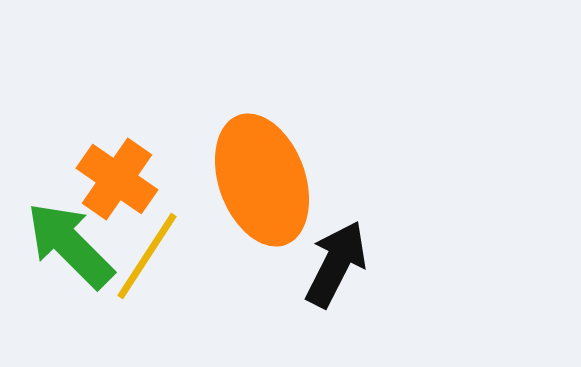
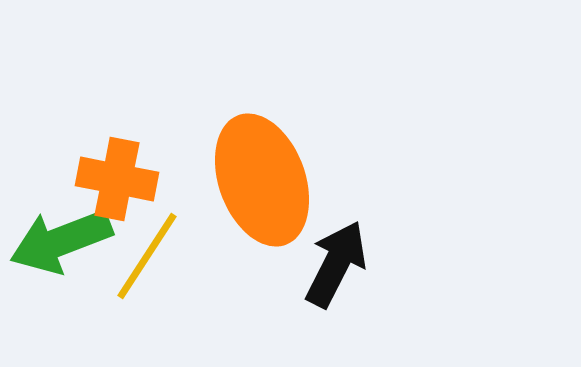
orange cross: rotated 24 degrees counterclockwise
green arrow: moved 9 px left, 4 px up; rotated 66 degrees counterclockwise
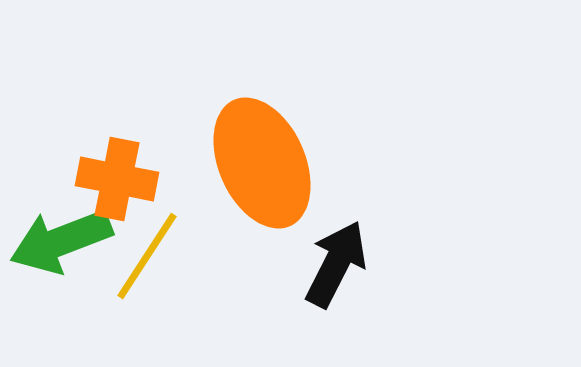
orange ellipse: moved 17 px up; rotated 4 degrees counterclockwise
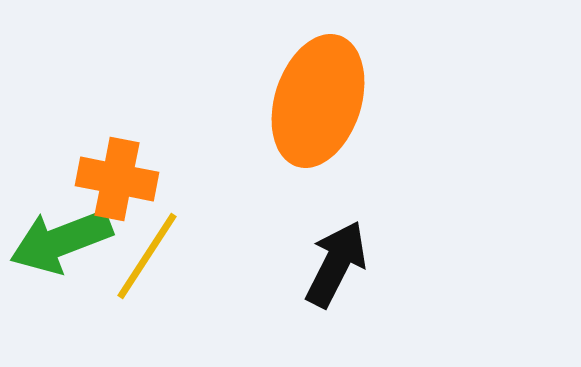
orange ellipse: moved 56 px right, 62 px up; rotated 42 degrees clockwise
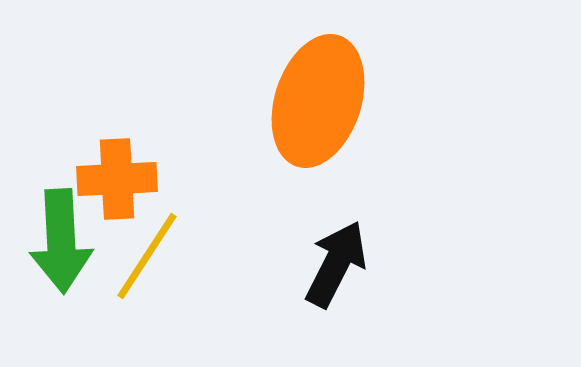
orange cross: rotated 14 degrees counterclockwise
green arrow: rotated 72 degrees counterclockwise
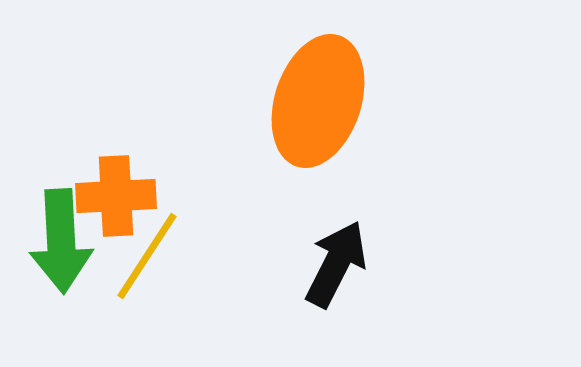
orange cross: moved 1 px left, 17 px down
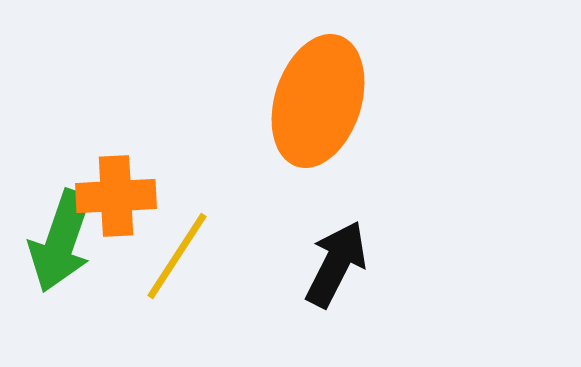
green arrow: rotated 22 degrees clockwise
yellow line: moved 30 px right
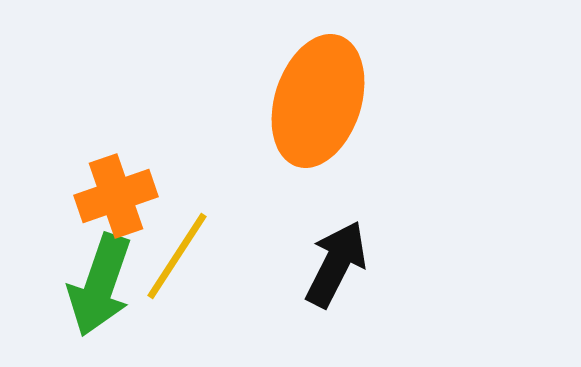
orange cross: rotated 16 degrees counterclockwise
green arrow: moved 39 px right, 44 px down
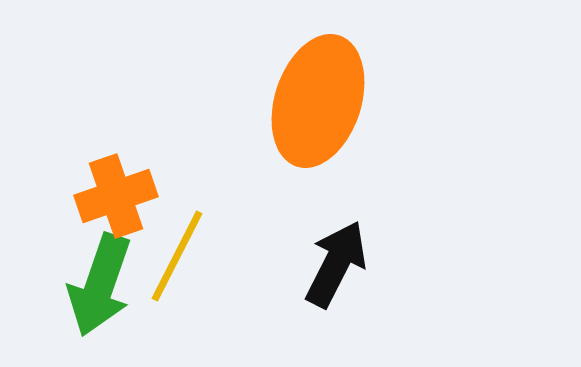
yellow line: rotated 6 degrees counterclockwise
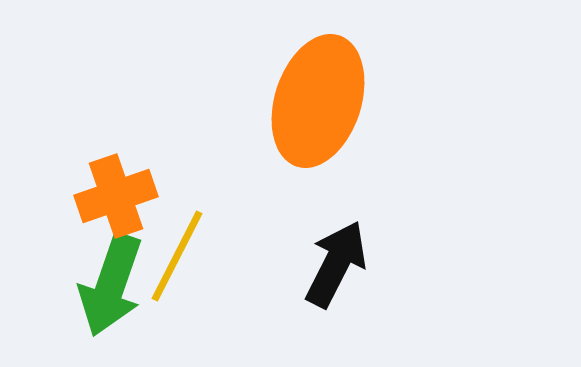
green arrow: moved 11 px right
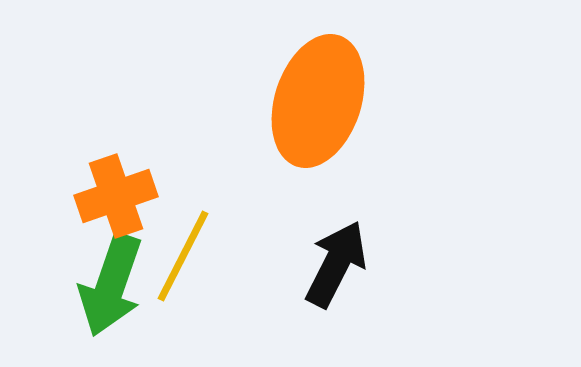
yellow line: moved 6 px right
